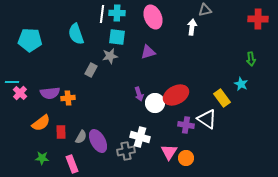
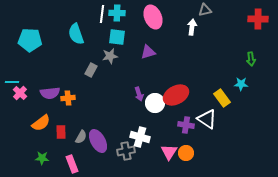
cyan star: rotated 24 degrees counterclockwise
orange circle: moved 5 px up
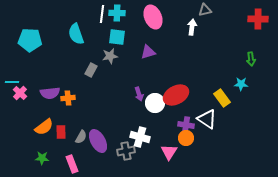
orange semicircle: moved 3 px right, 4 px down
orange circle: moved 15 px up
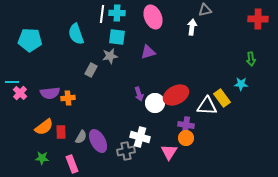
white triangle: moved 13 px up; rotated 30 degrees counterclockwise
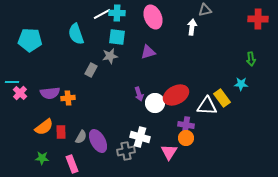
white line: rotated 54 degrees clockwise
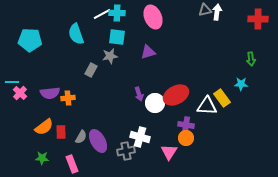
white arrow: moved 25 px right, 15 px up
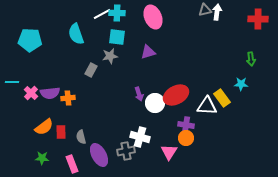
pink cross: moved 11 px right
gray semicircle: rotated 136 degrees clockwise
purple ellipse: moved 1 px right, 14 px down
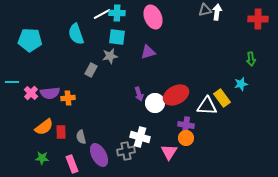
cyan star: rotated 16 degrees counterclockwise
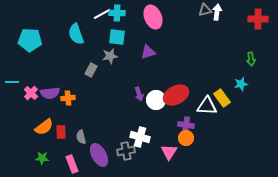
white circle: moved 1 px right, 3 px up
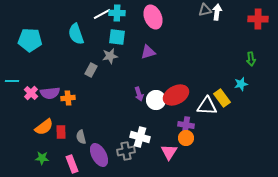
cyan line: moved 1 px up
